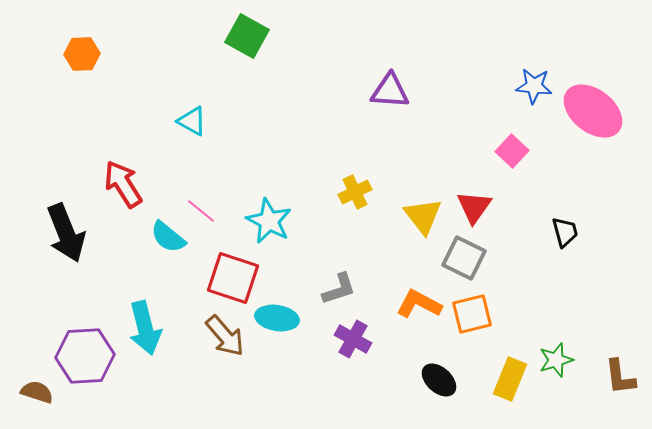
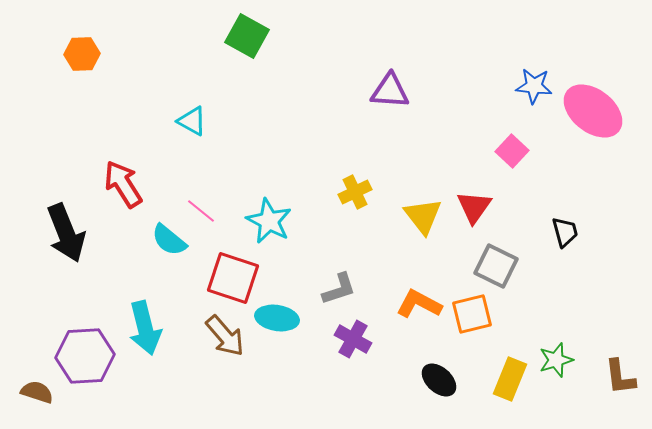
cyan semicircle: moved 1 px right, 3 px down
gray square: moved 32 px right, 8 px down
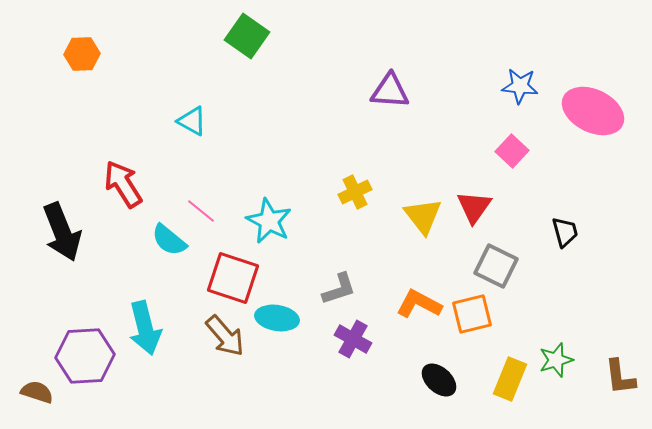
green square: rotated 6 degrees clockwise
blue star: moved 14 px left
pink ellipse: rotated 12 degrees counterclockwise
black arrow: moved 4 px left, 1 px up
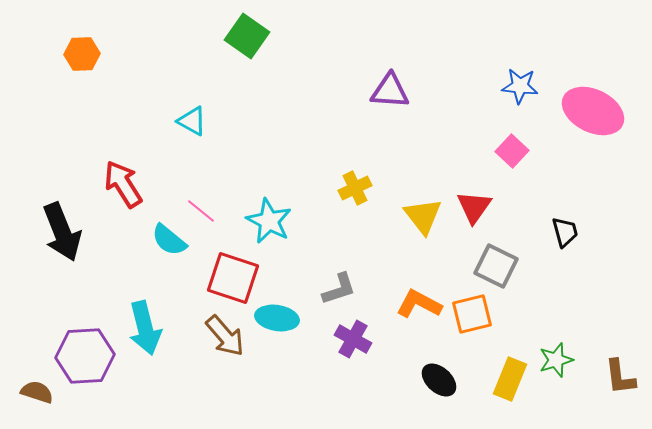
yellow cross: moved 4 px up
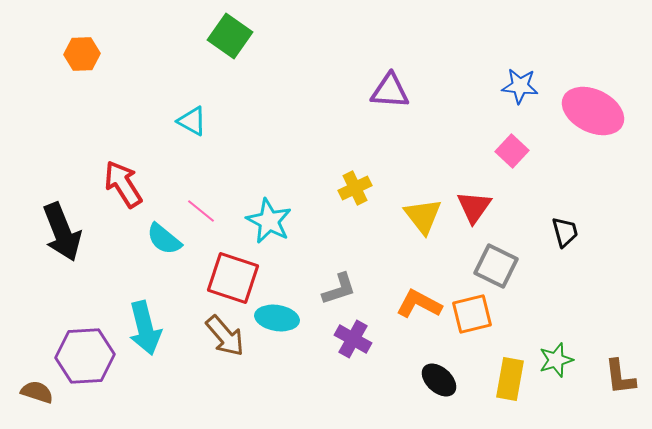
green square: moved 17 px left
cyan semicircle: moved 5 px left, 1 px up
yellow rectangle: rotated 12 degrees counterclockwise
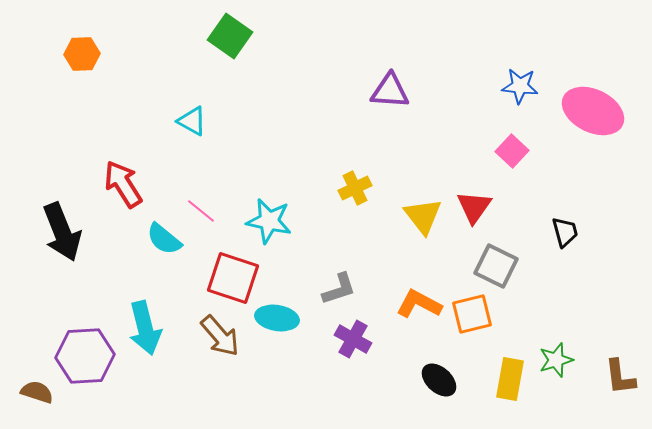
cyan star: rotated 15 degrees counterclockwise
brown arrow: moved 5 px left
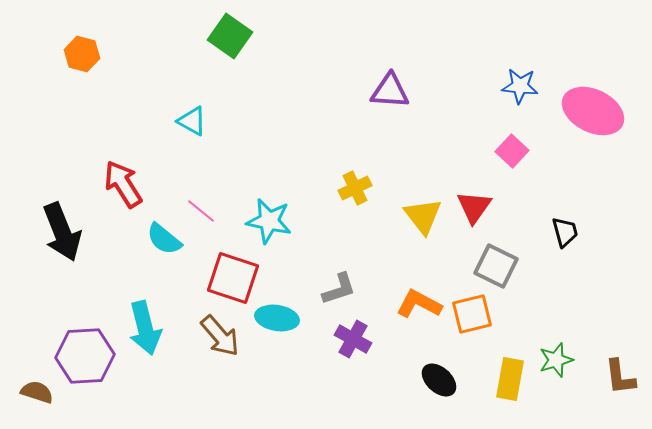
orange hexagon: rotated 16 degrees clockwise
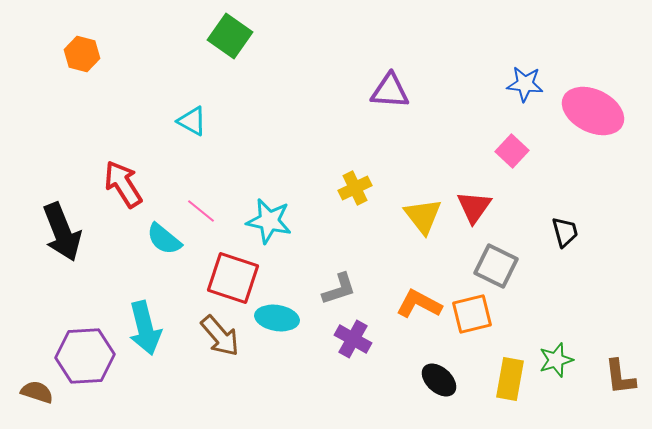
blue star: moved 5 px right, 2 px up
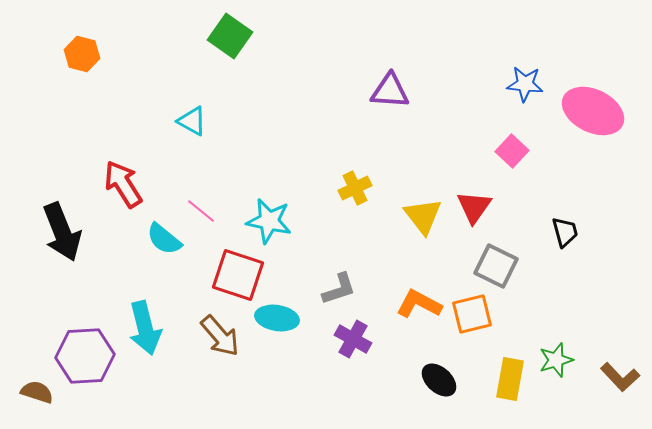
red square: moved 5 px right, 3 px up
brown L-shape: rotated 36 degrees counterclockwise
